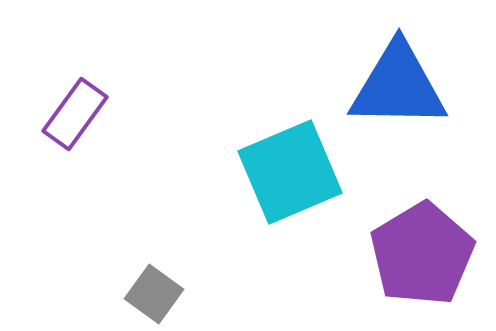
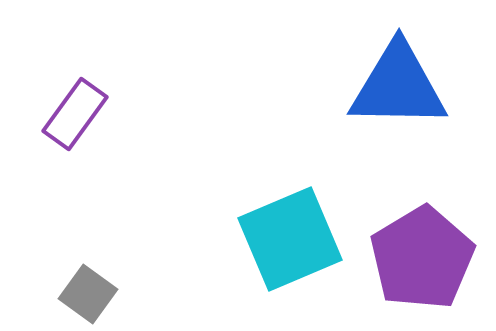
cyan square: moved 67 px down
purple pentagon: moved 4 px down
gray square: moved 66 px left
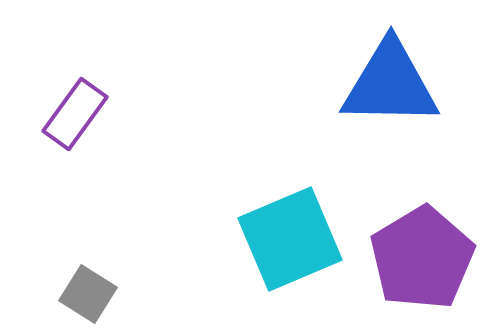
blue triangle: moved 8 px left, 2 px up
gray square: rotated 4 degrees counterclockwise
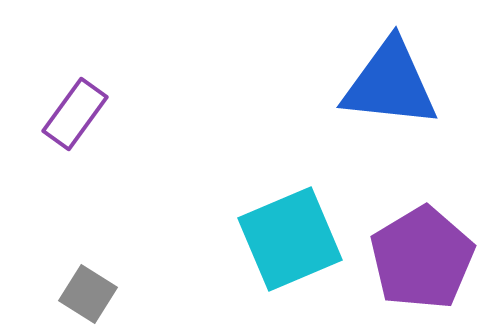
blue triangle: rotated 5 degrees clockwise
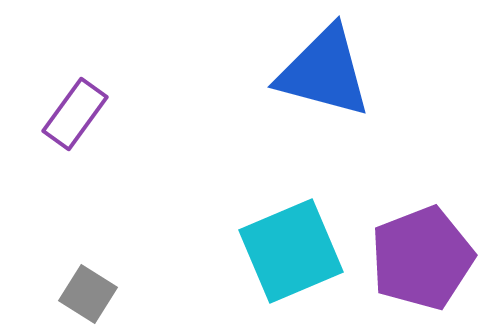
blue triangle: moved 66 px left, 12 px up; rotated 9 degrees clockwise
cyan square: moved 1 px right, 12 px down
purple pentagon: rotated 10 degrees clockwise
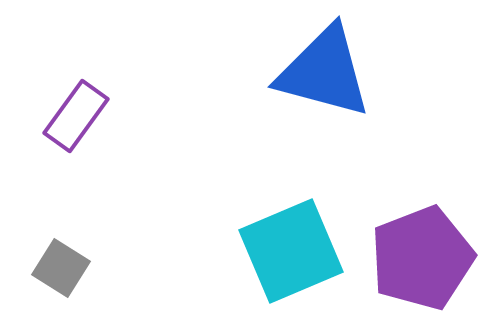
purple rectangle: moved 1 px right, 2 px down
gray square: moved 27 px left, 26 px up
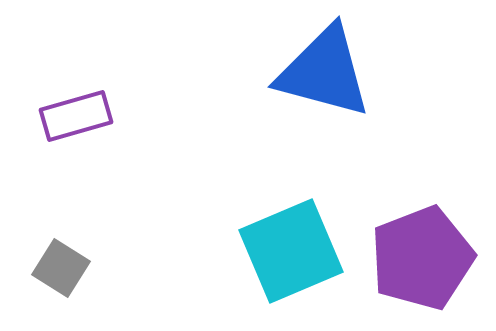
purple rectangle: rotated 38 degrees clockwise
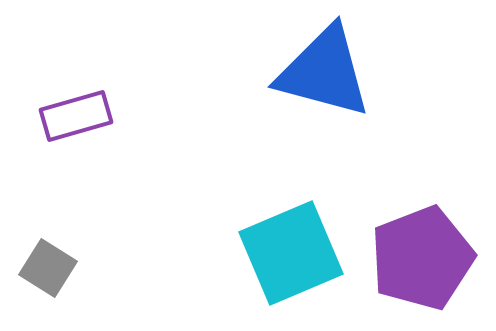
cyan square: moved 2 px down
gray square: moved 13 px left
